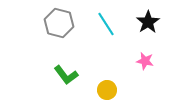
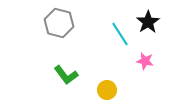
cyan line: moved 14 px right, 10 px down
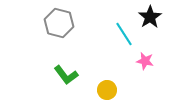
black star: moved 2 px right, 5 px up
cyan line: moved 4 px right
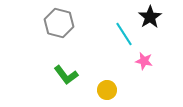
pink star: moved 1 px left
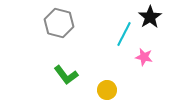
cyan line: rotated 60 degrees clockwise
pink star: moved 4 px up
